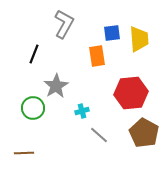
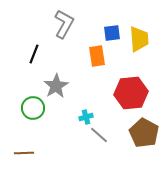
cyan cross: moved 4 px right, 6 px down
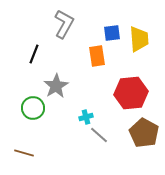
brown line: rotated 18 degrees clockwise
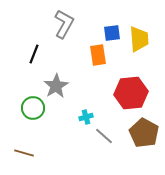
orange rectangle: moved 1 px right, 1 px up
gray line: moved 5 px right, 1 px down
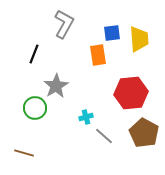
green circle: moved 2 px right
